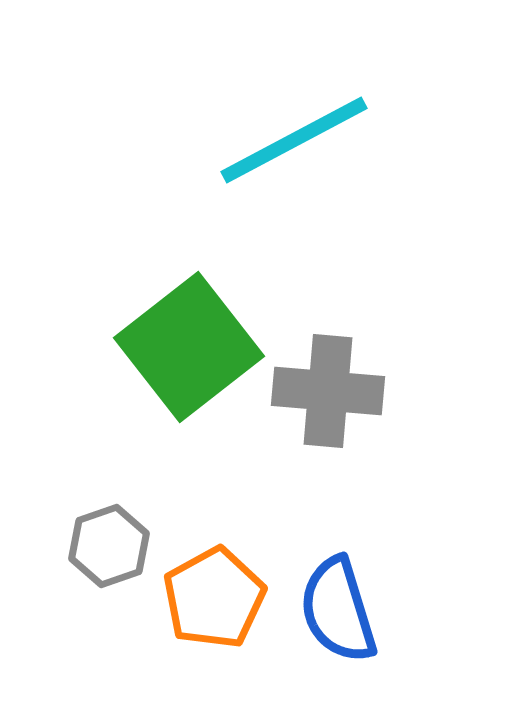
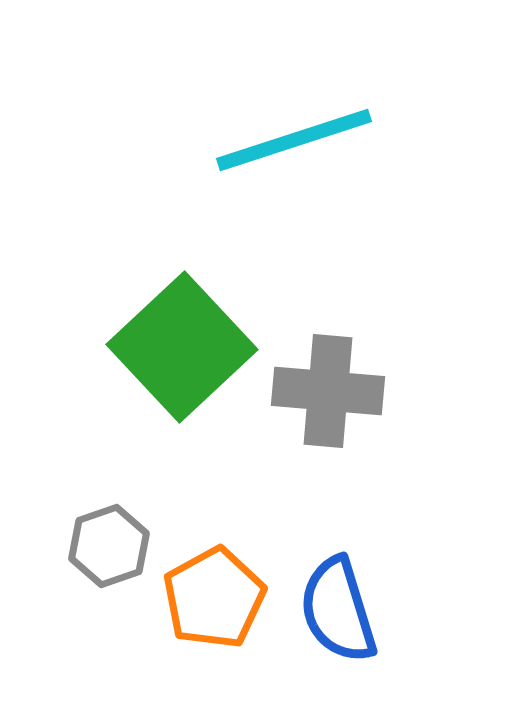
cyan line: rotated 10 degrees clockwise
green square: moved 7 px left; rotated 5 degrees counterclockwise
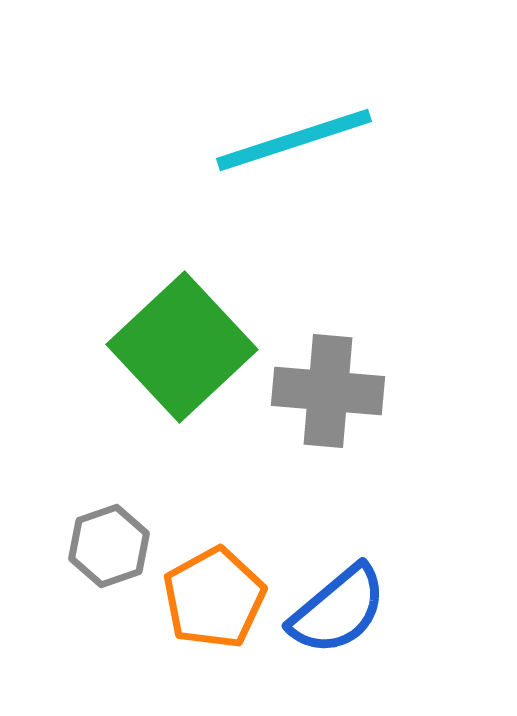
blue semicircle: rotated 113 degrees counterclockwise
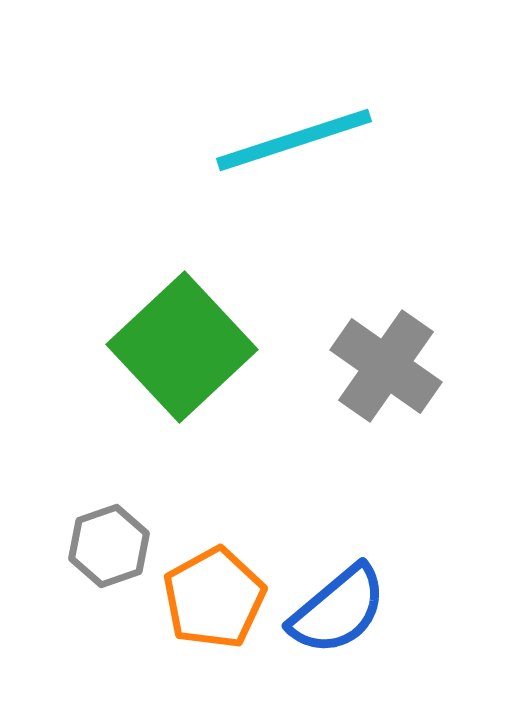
gray cross: moved 58 px right, 25 px up; rotated 30 degrees clockwise
